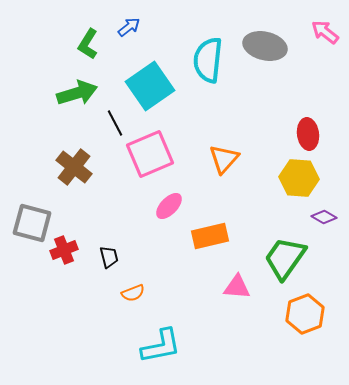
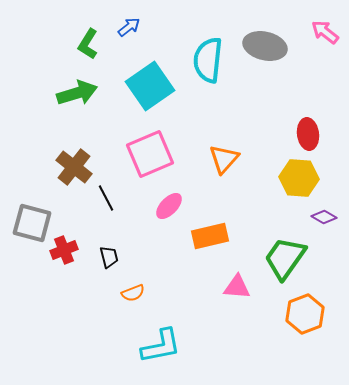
black line: moved 9 px left, 75 px down
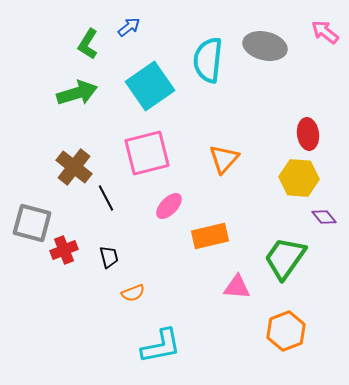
pink square: moved 3 px left, 1 px up; rotated 9 degrees clockwise
purple diamond: rotated 20 degrees clockwise
orange hexagon: moved 19 px left, 17 px down
